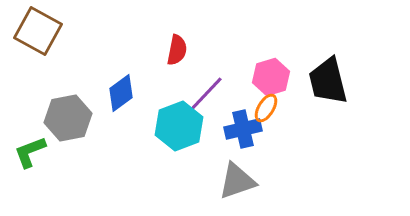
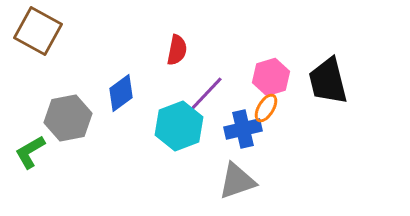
green L-shape: rotated 9 degrees counterclockwise
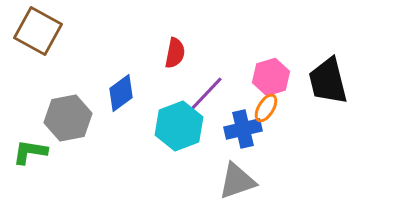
red semicircle: moved 2 px left, 3 px down
green L-shape: rotated 39 degrees clockwise
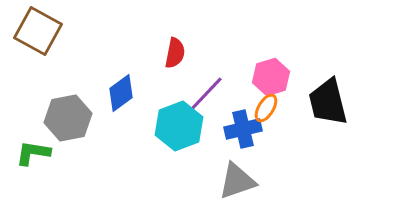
black trapezoid: moved 21 px down
green L-shape: moved 3 px right, 1 px down
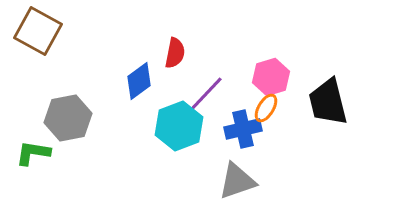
blue diamond: moved 18 px right, 12 px up
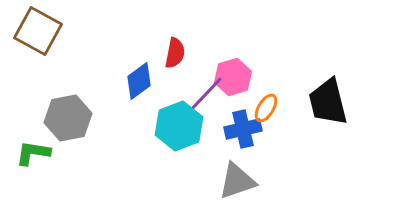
pink hexagon: moved 38 px left
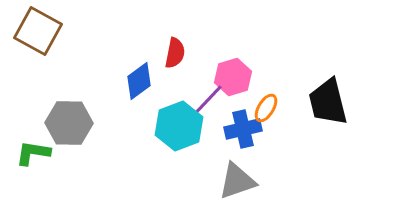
purple line: moved 8 px down
gray hexagon: moved 1 px right, 5 px down; rotated 12 degrees clockwise
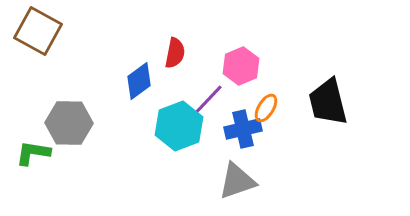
pink hexagon: moved 8 px right, 11 px up; rotated 6 degrees counterclockwise
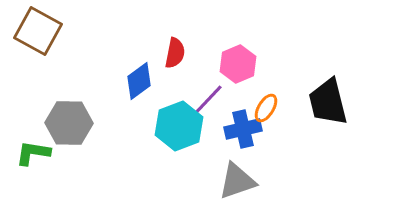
pink hexagon: moved 3 px left, 2 px up
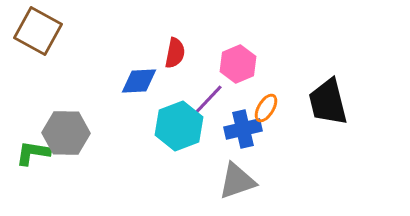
blue diamond: rotated 33 degrees clockwise
gray hexagon: moved 3 px left, 10 px down
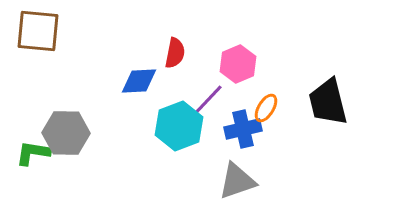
brown square: rotated 24 degrees counterclockwise
